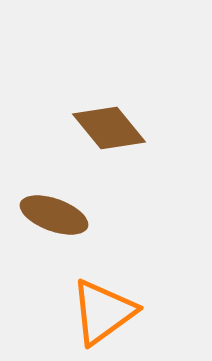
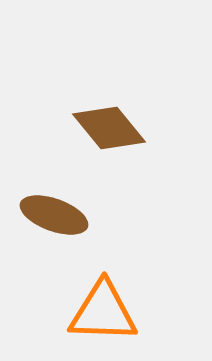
orange triangle: rotated 38 degrees clockwise
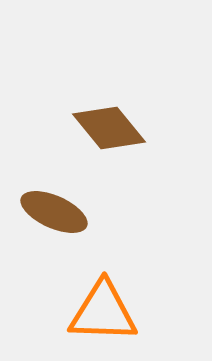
brown ellipse: moved 3 px up; rotated 4 degrees clockwise
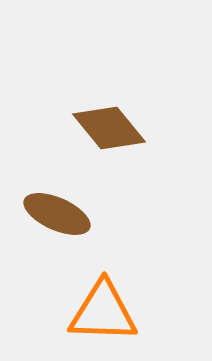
brown ellipse: moved 3 px right, 2 px down
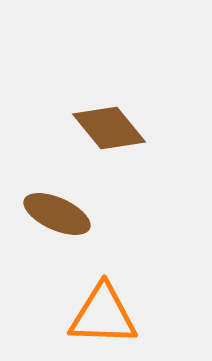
orange triangle: moved 3 px down
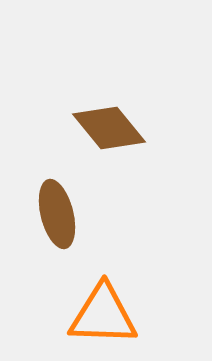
brown ellipse: rotated 52 degrees clockwise
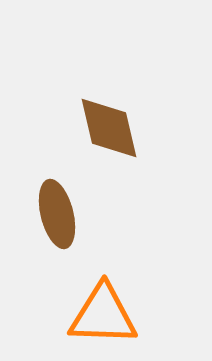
brown diamond: rotated 26 degrees clockwise
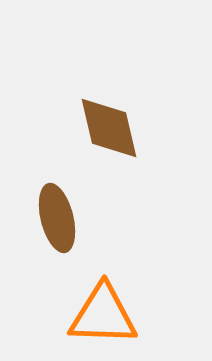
brown ellipse: moved 4 px down
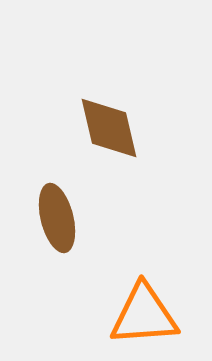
orange triangle: moved 41 px right; rotated 6 degrees counterclockwise
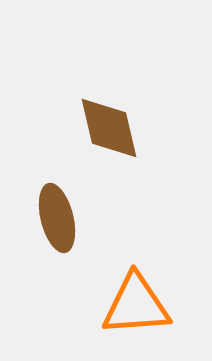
orange triangle: moved 8 px left, 10 px up
